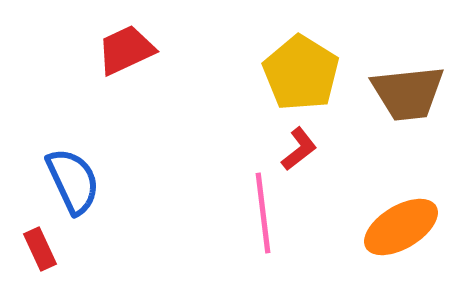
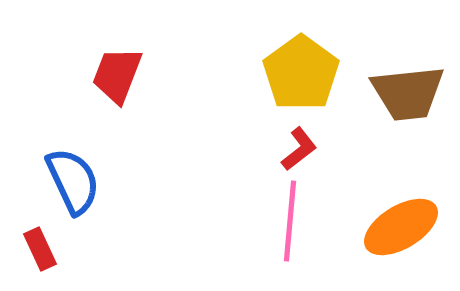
red trapezoid: moved 9 px left, 25 px down; rotated 44 degrees counterclockwise
yellow pentagon: rotated 4 degrees clockwise
pink line: moved 27 px right, 8 px down; rotated 12 degrees clockwise
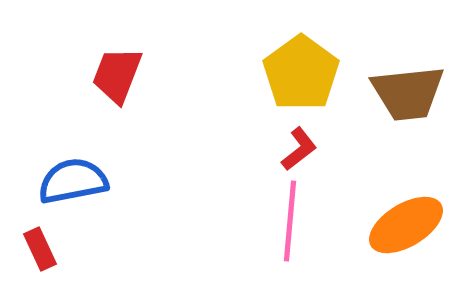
blue semicircle: rotated 76 degrees counterclockwise
orange ellipse: moved 5 px right, 2 px up
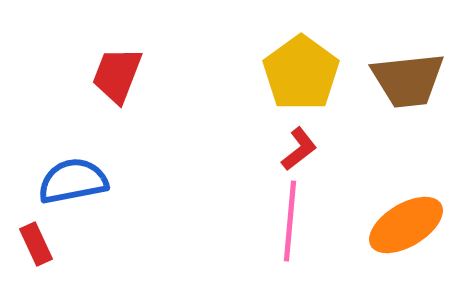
brown trapezoid: moved 13 px up
red rectangle: moved 4 px left, 5 px up
